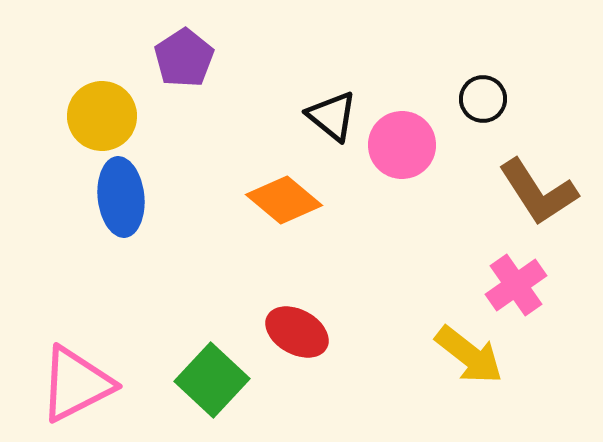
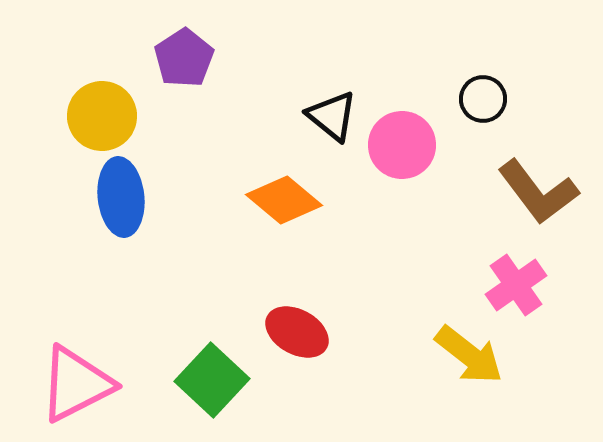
brown L-shape: rotated 4 degrees counterclockwise
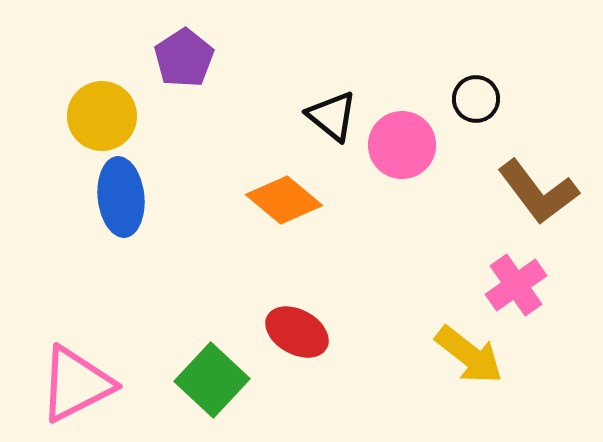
black circle: moved 7 px left
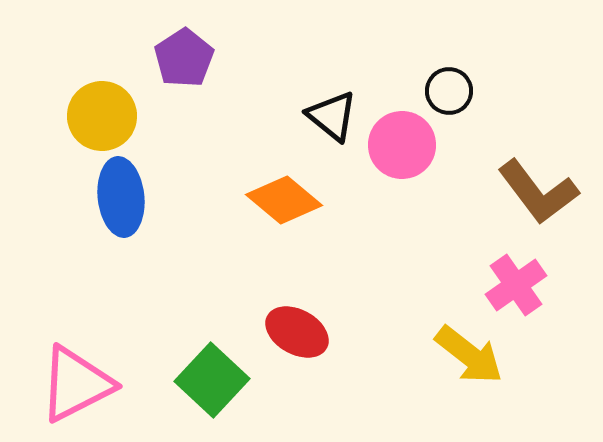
black circle: moved 27 px left, 8 px up
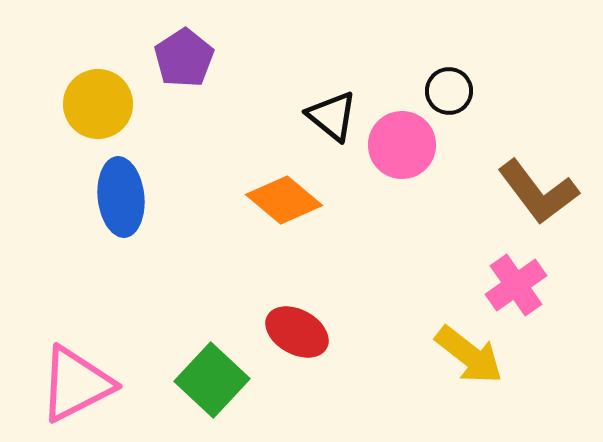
yellow circle: moved 4 px left, 12 px up
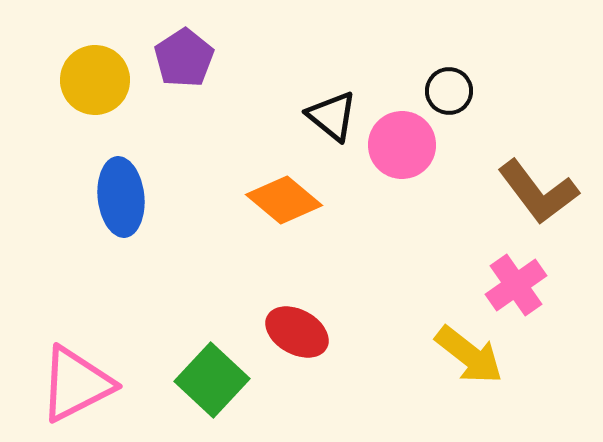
yellow circle: moved 3 px left, 24 px up
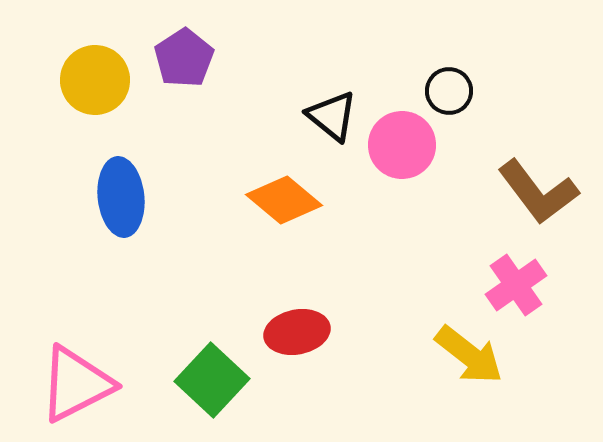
red ellipse: rotated 40 degrees counterclockwise
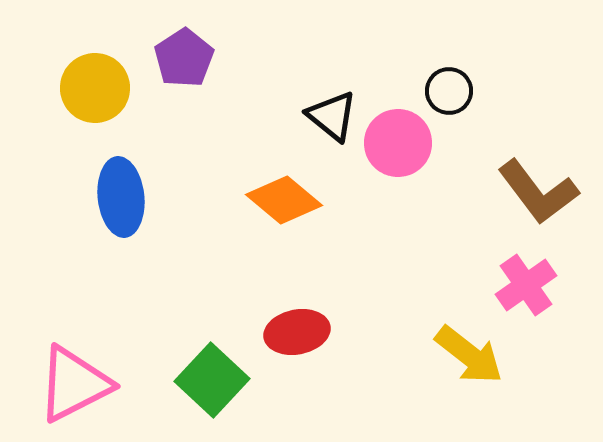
yellow circle: moved 8 px down
pink circle: moved 4 px left, 2 px up
pink cross: moved 10 px right
pink triangle: moved 2 px left
